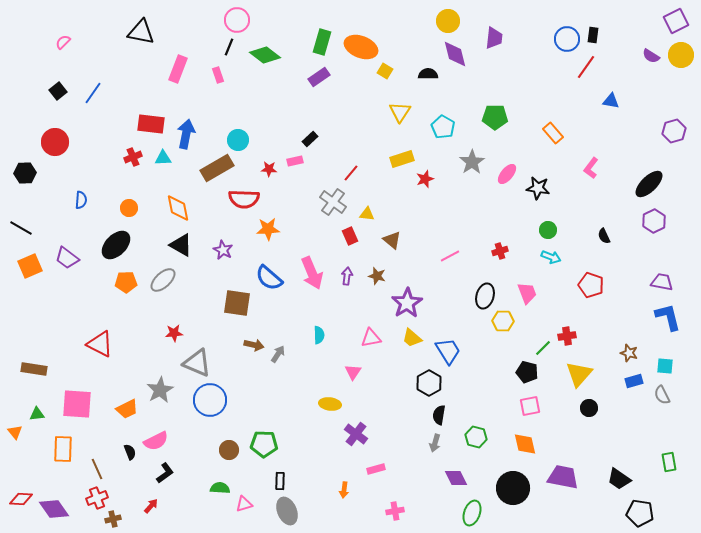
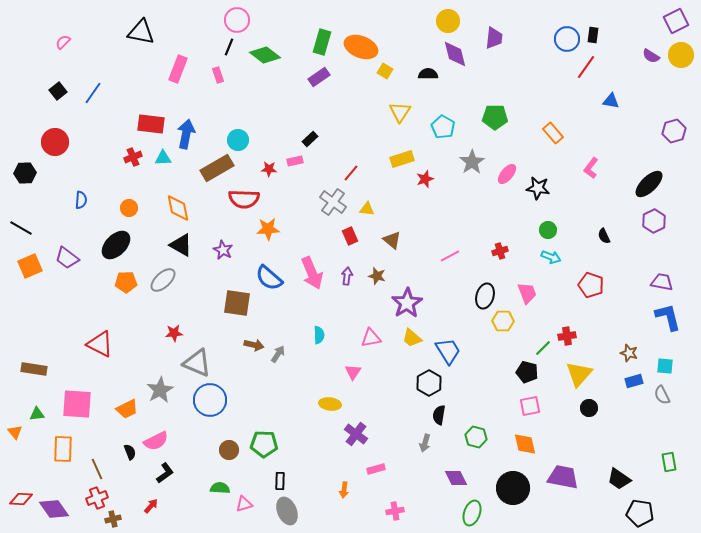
yellow triangle at (367, 214): moved 5 px up
gray arrow at (435, 443): moved 10 px left
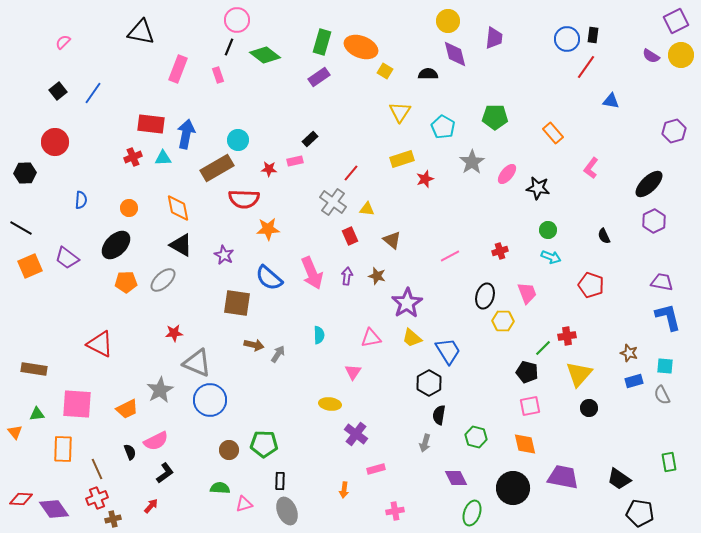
purple star at (223, 250): moved 1 px right, 5 px down
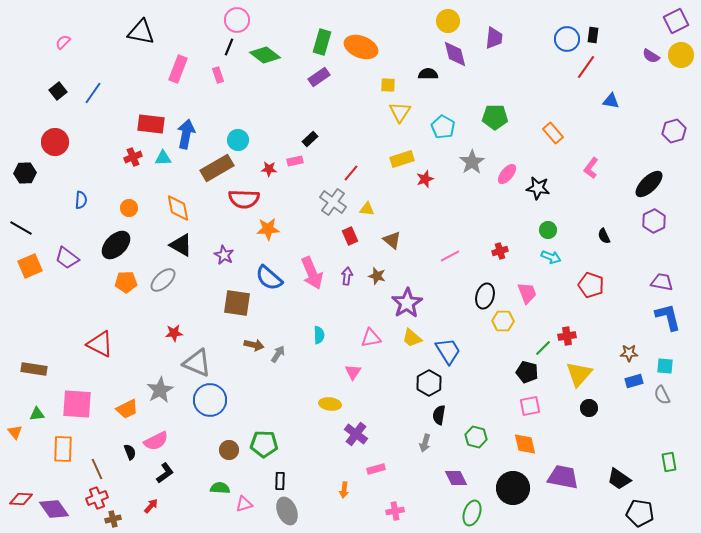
yellow square at (385, 71): moved 3 px right, 14 px down; rotated 28 degrees counterclockwise
brown star at (629, 353): rotated 18 degrees counterclockwise
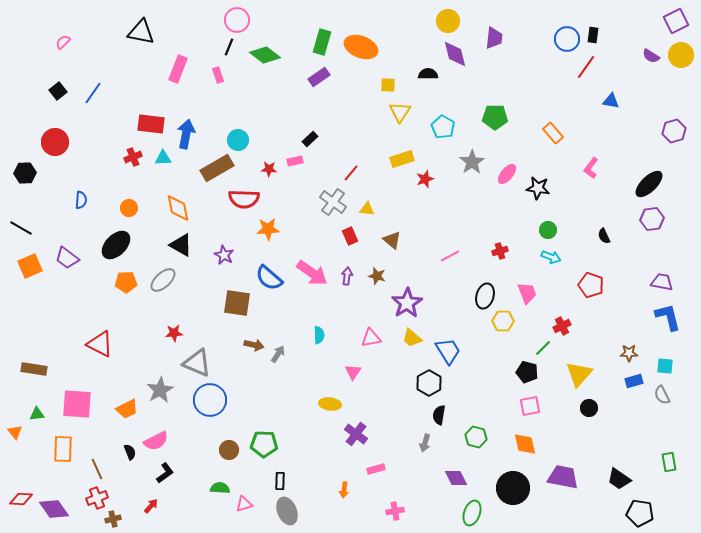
purple hexagon at (654, 221): moved 2 px left, 2 px up; rotated 20 degrees clockwise
pink arrow at (312, 273): rotated 32 degrees counterclockwise
red cross at (567, 336): moved 5 px left, 10 px up; rotated 18 degrees counterclockwise
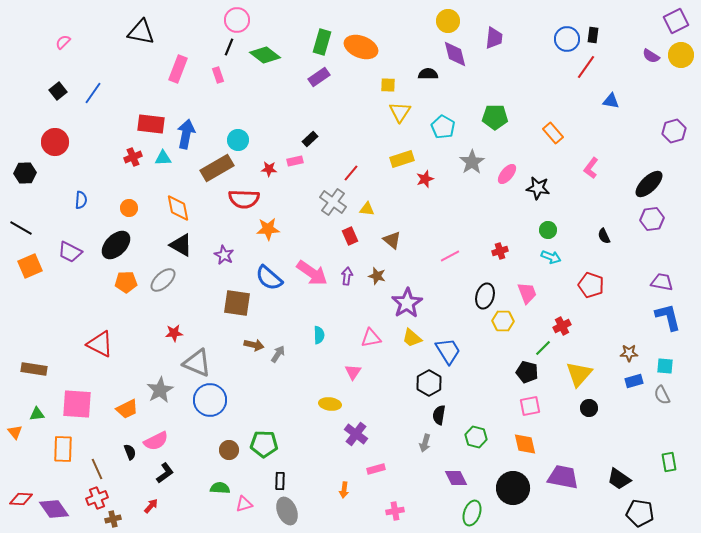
purple trapezoid at (67, 258): moved 3 px right, 6 px up; rotated 10 degrees counterclockwise
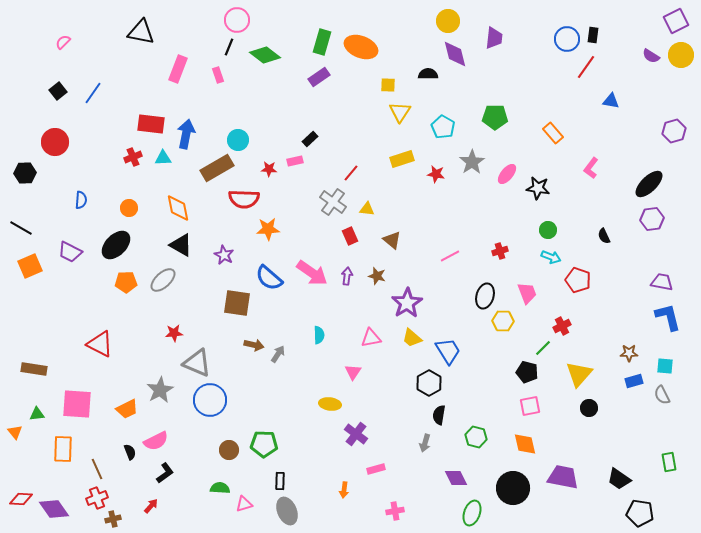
red star at (425, 179): moved 11 px right, 5 px up; rotated 30 degrees clockwise
red pentagon at (591, 285): moved 13 px left, 5 px up
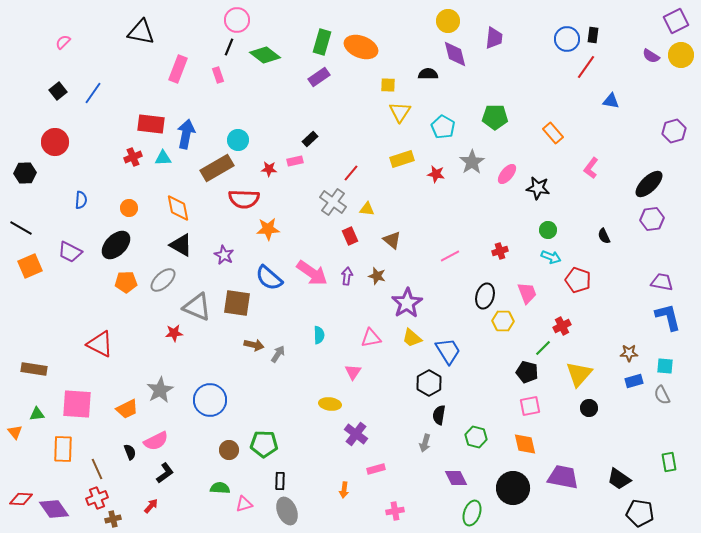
gray triangle at (197, 363): moved 56 px up
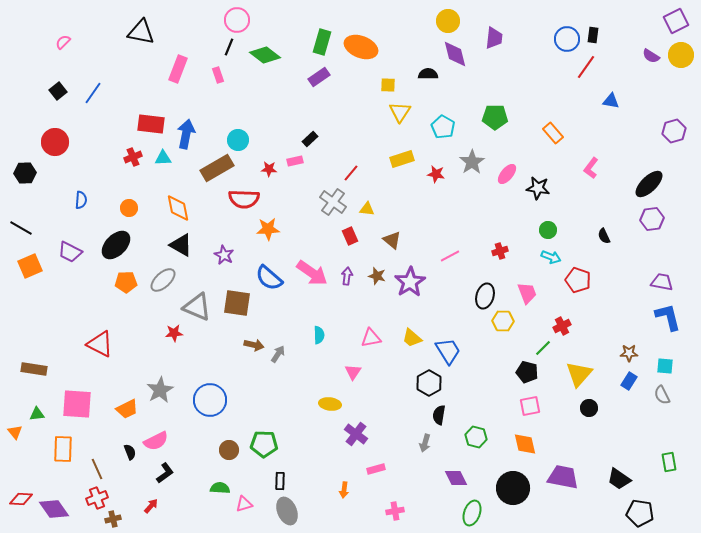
purple star at (407, 303): moved 3 px right, 21 px up
blue rectangle at (634, 381): moved 5 px left; rotated 42 degrees counterclockwise
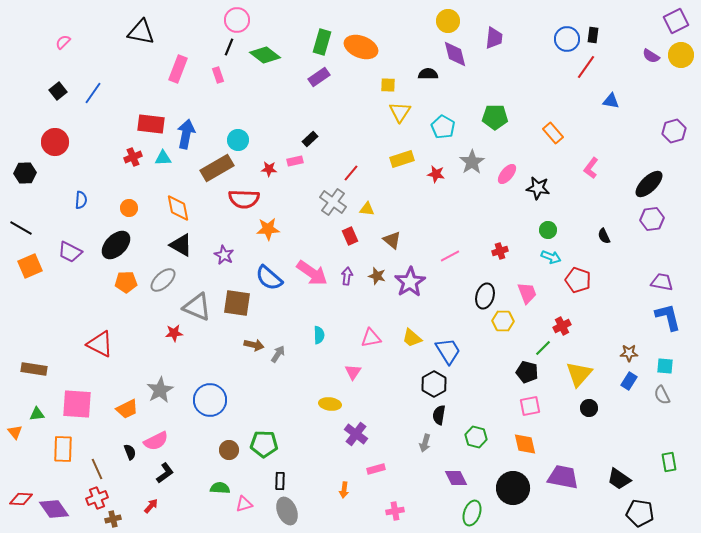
black hexagon at (429, 383): moved 5 px right, 1 px down
